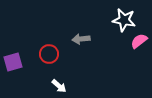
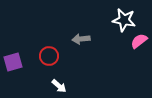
red circle: moved 2 px down
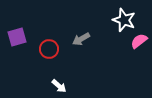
white star: rotated 10 degrees clockwise
gray arrow: rotated 24 degrees counterclockwise
red circle: moved 7 px up
purple square: moved 4 px right, 25 px up
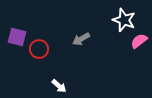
purple square: rotated 30 degrees clockwise
red circle: moved 10 px left
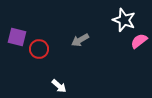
gray arrow: moved 1 px left, 1 px down
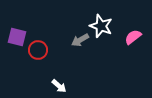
white star: moved 23 px left, 6 px down
pink semicircle: moved 6 px left, 4 px up
red circle: moved 1 px left, 1 px down
